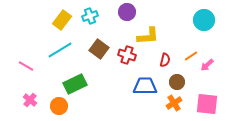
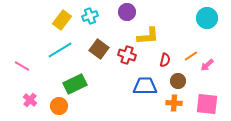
cyan circle: moved 3 px right, 2 px up
pink line: moved 4 px left
brown circle: moved 1 px right, 1 px up
orange cross: rotated 35 degrees clockwise
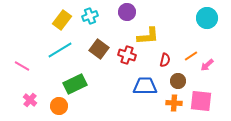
pink square: moved 6 px left, 3 px up
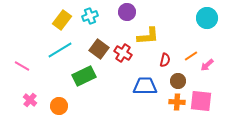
red cross: moved 4 px left, 2 px up; rotated 12 degrees clockwise
green rectangle: moved 9 px right, 8 px up
orange cross: moved 3 px right, 1 px up
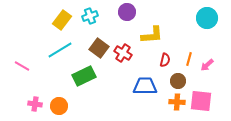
yellow L-shape: moved 4 px right, 1 px up
brown square: moved 1 px up
orange line: moved 2 px left, 3 px down; rotated 40 degrees counterclockwise
pink cross: moved 5 px right, 4 px down; rotated 32 degrees counterclockwise
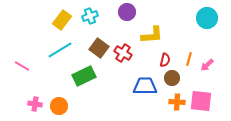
brown circle: moved 6 px left, 3 px up
